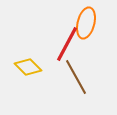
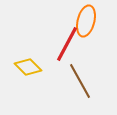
orange ellipse: moved 2 px up
brown line: moved 4 px right, 4 px down
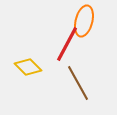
orange ellipse: moved 2 px left
brown line: moved 2 px left, 2 px down
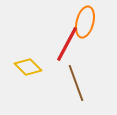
orange ellipse: moved 1 px right, 1 px down
brown line: moved 2 px left; rotated 9 degrees clockwise
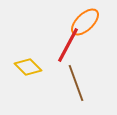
orange ellipse: rotated 32 degrees clockwise
red line: moved 1 px right, 1 px down
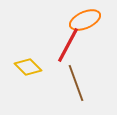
orange ellipse: moved 2 px up; rotated 20 degrees clockwise
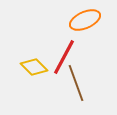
red line: moved 4 px left, 12 px down
yellow diamond: moved 6 px right
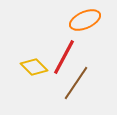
brown line: rotated 54 degrees clockwise
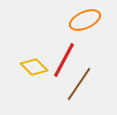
red line: moved 3 px down
brown line: moved 3 px right, 1 px down
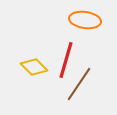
orange ellipse: rotated 32 degrees clockwise
red line: moved 2 px right; rotated 12 degrees counterclockwise
